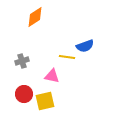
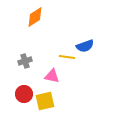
gray cross: moved 3 px right
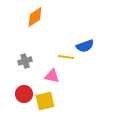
yellow line: moved 1 px left
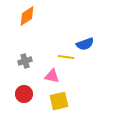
orange diamond: moved 8 px left, 1 px up
blue semicircle: moved 2 px up
yellow square: moved 14 px right
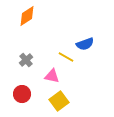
yellow line: rotated 21 degrees clockwise
gray cross: moved 1 px right, 1 px up; rotated 24 degrees counterclockwise
red circle: moved 2 px left
yellow square: rotated 24 degrees counterclockwise
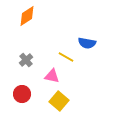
blue semicircle: moved 2 px right, 1 px up; rotated 30 degrees clockwise
yellow square: rotated 12 degrees counterclockwise
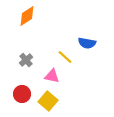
yellow line: moved 1 px left; rotated 14 degrees clockwise
yellow square: moved 11 px left
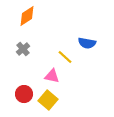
gray cross: moved 3 px left, 11 px up
red circle: moved 2 px right
yellow square: moved 1 px up
